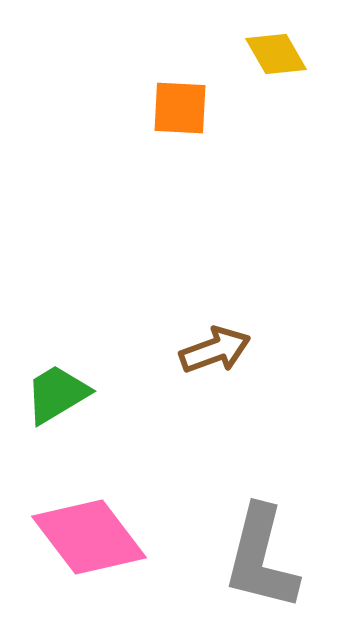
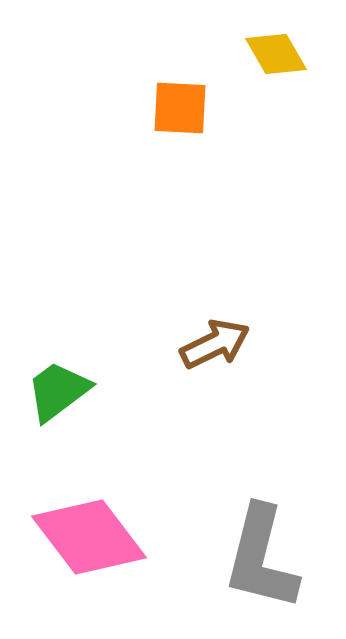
brown arrow: moved 6 px up; rotated 6 degrees counterclockwise
green trapezoid: moved 1 px right, 3 px up; rotated 6 degrees counterclockwise
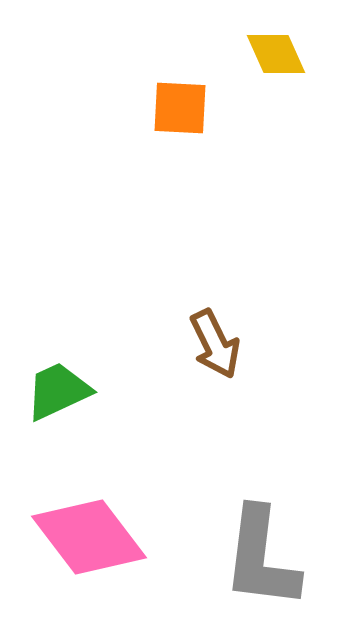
yellow diamond: rotated 6 degrees clockwise
brown arrow: rotated 90 degrees clockwise
green trapezoid: rotated 12 degrees clockwise
gray L-shape: rotated 7 degrees counterclockwise
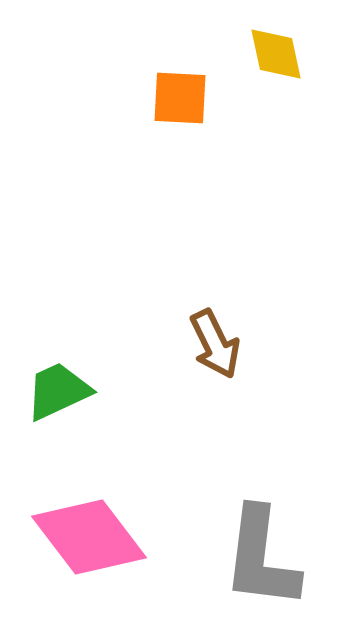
yellow diamond: rotated 12 degrees clockwise
orange square: moved 10 px up
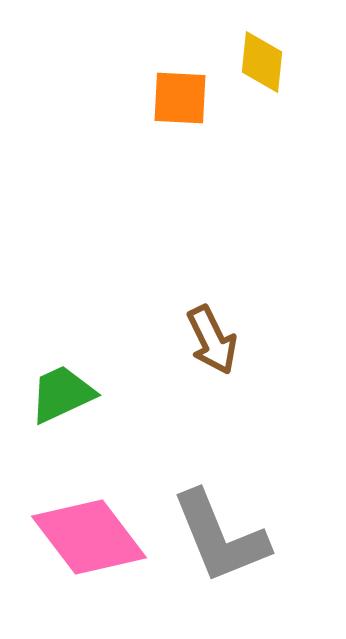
yellow diamond: moved 14 px left, 8 px down; rotated 18 degrees clockwise
brown arrow: moved 3 px left, 4 px up
green trapezoid: moved 4 px right, 3 px down
gray L-shape: moved 41 px left, 21 px up; rotated 29 degrees counterclockwise
